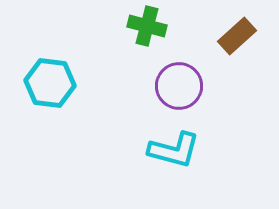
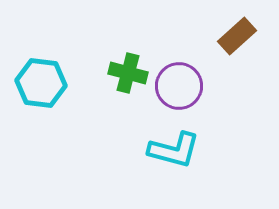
green cross: moved 19 px left, 47 px down
cyan hexagon: moved 9 px left
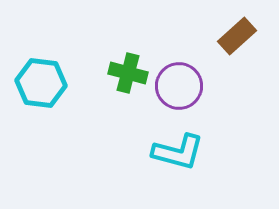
cyan L-shape: moved 4 px right, 2 px down
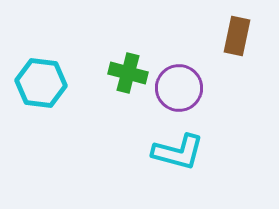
brown rectangle: rotated 36 degrees counterclockwise
purple circle: moved 2 px down
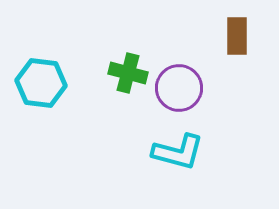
brown rectangle: rotated 12 degrees counterclockwise
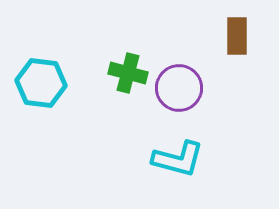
cyan L-shape: moved 7 px down
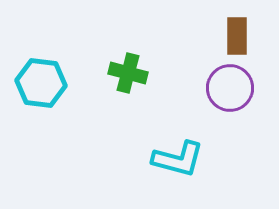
purple circle: moved 51 px right
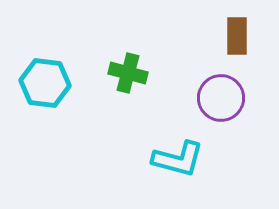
cyan hexagon: moved 4 px right
purple circle: moved 9 px left, 10 px down
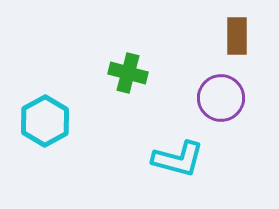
cyan hexagon: moved 38 px down; rotated 24 degrees clockwise
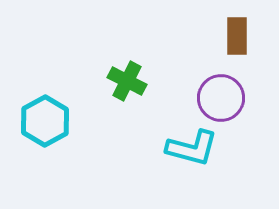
green cross: moved 1 px left, 8 px down; rotated 12 degrees clockwise
cyan L-shape: moved 14 px right, 11 px up
